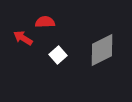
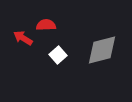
red semicircle: moved 1 px right, 3 px down
gray diamond: rotated 12 degrees clockwise
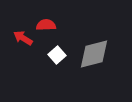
gray diamond: moved 8 px left, 4 px down
white square: moved 1 px left
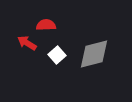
red arrow: moved 4 px right, 5 px down
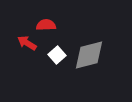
gray diamond: moved 5 px left, 1 px down
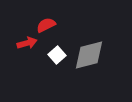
red semicircle: rotated 24 degrees counterclockwise
red arrow: rotated 132 degrees clockwise
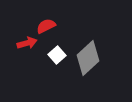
red semicircle: moved 1 px down
gray diamond: moved 1 px left, 3 px down; rotated 28 degrees counterclockwise
